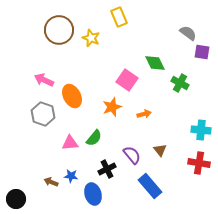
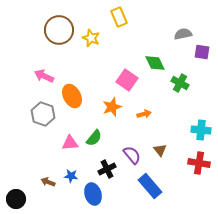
gray semicircle: moved 5 px left, 1 px down; rotated 48 degrees counterclockwise
pink arrow: moved 4 px up
brown arrow: moved 3 px left
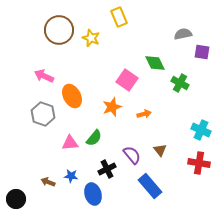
cyan cross: rotated 18 degrees clockwise
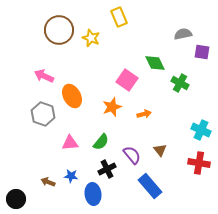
green semicircle: moved 7 px right, 4 px down
blue ellipse: rotated 10 degrees clockwise
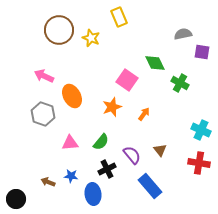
orange arrow: rotated 40 degrees counterclockwise
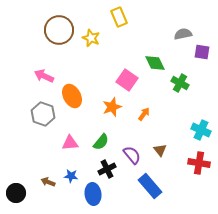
black circle: moved 6 px up
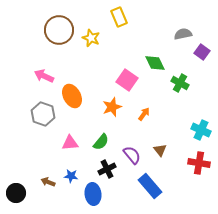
purple square: rotated 28 degrees clockwise
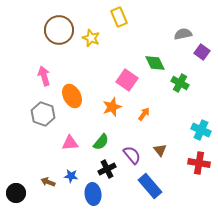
pink arrow: rotated 48 degrees clockwise
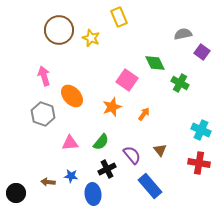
orange ellipse: rotated 15 degrees counterclockwise
brown arrow: rotated 16 degrees counterclockwise
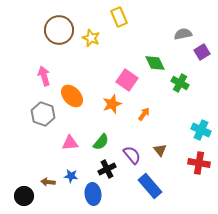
purple square: rotated 21 degrees clockwise
orange star: moved 3 px up
black circle: moved 8 px right, 3 px down
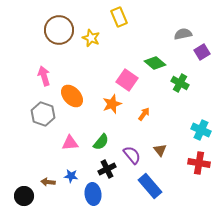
green diamond: rotated 25 degrees counterclockwise
